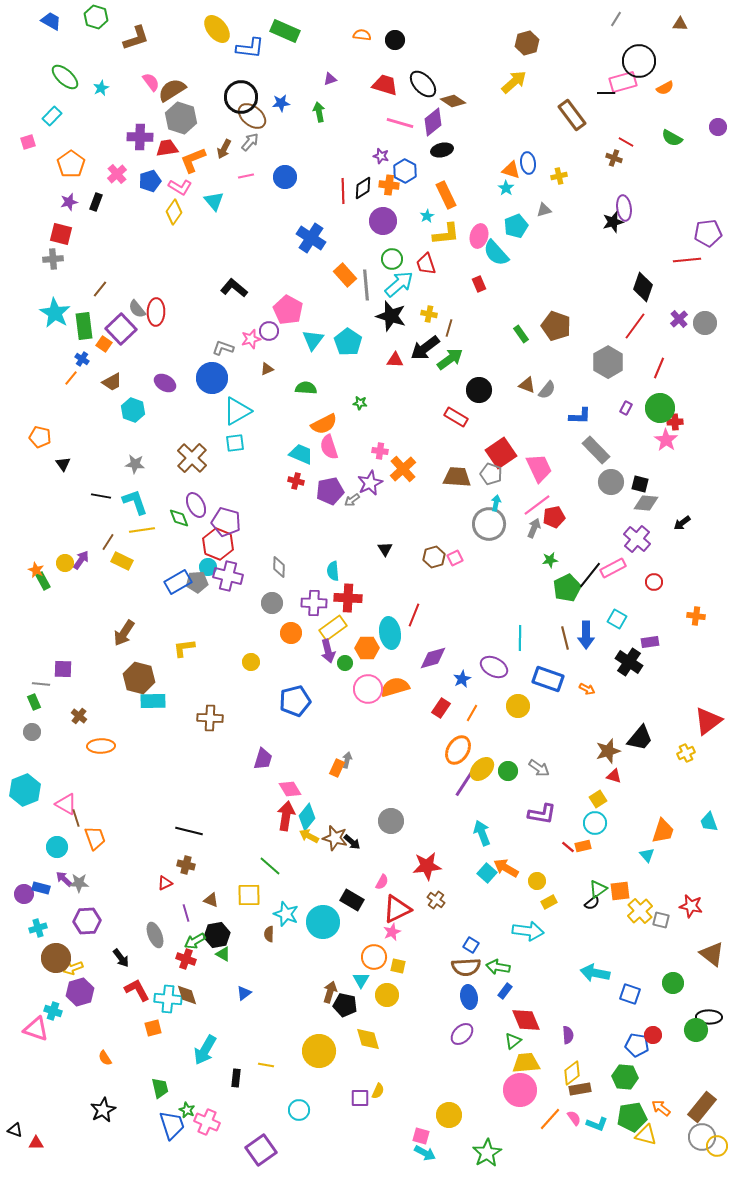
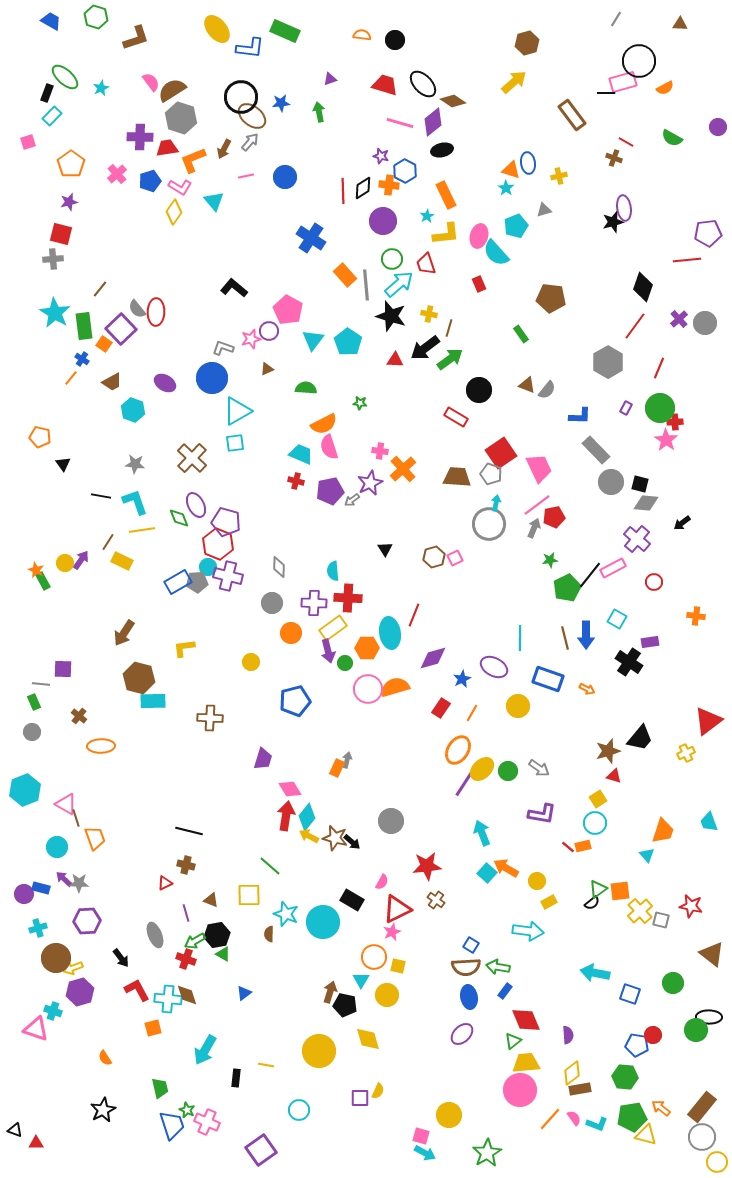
black rectangle at (96, 202): moved 49 px left, 109 px up
brown pentagon at (556, 326): moved 5 px left, 28 px up; rotated 12 degrees counterclockwise
yellow circle at (717, 1146): moved 16 px down
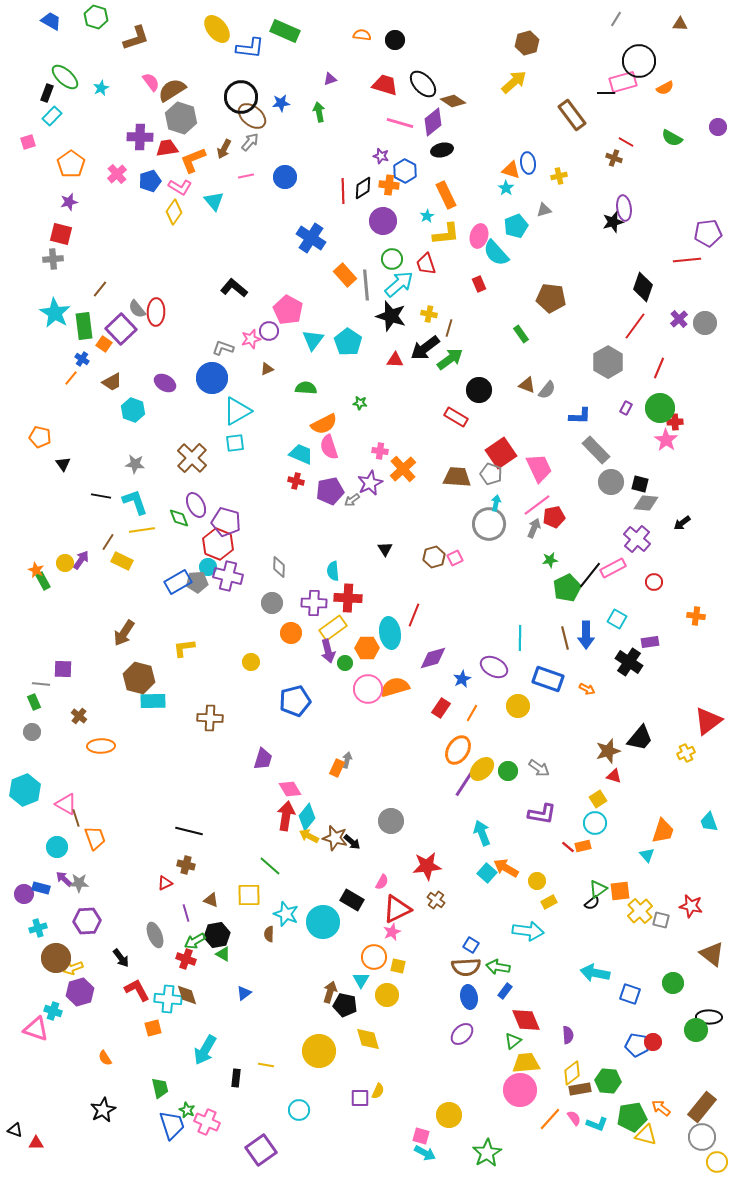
red circle at (653, 1035): moved 7 px down
green hexagon at (625, 1077): moved 17 px left, 4 px down
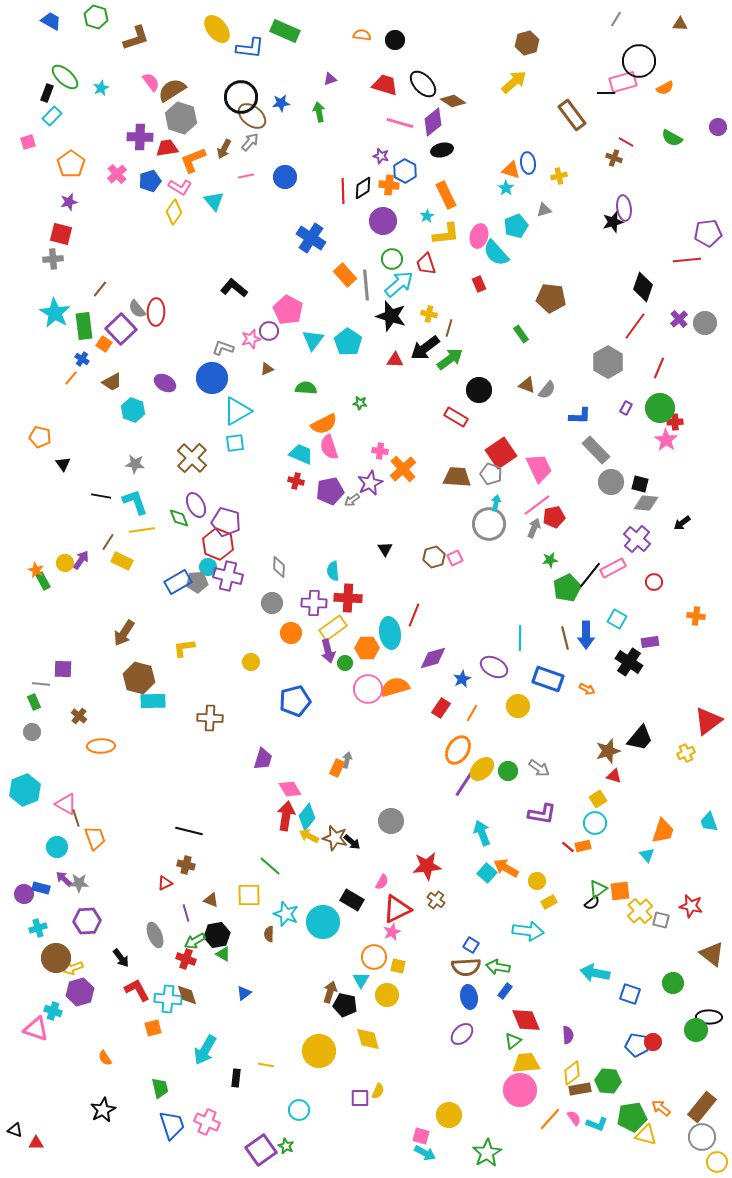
green star at (187, 1110): moved 99 px right, 36 px down
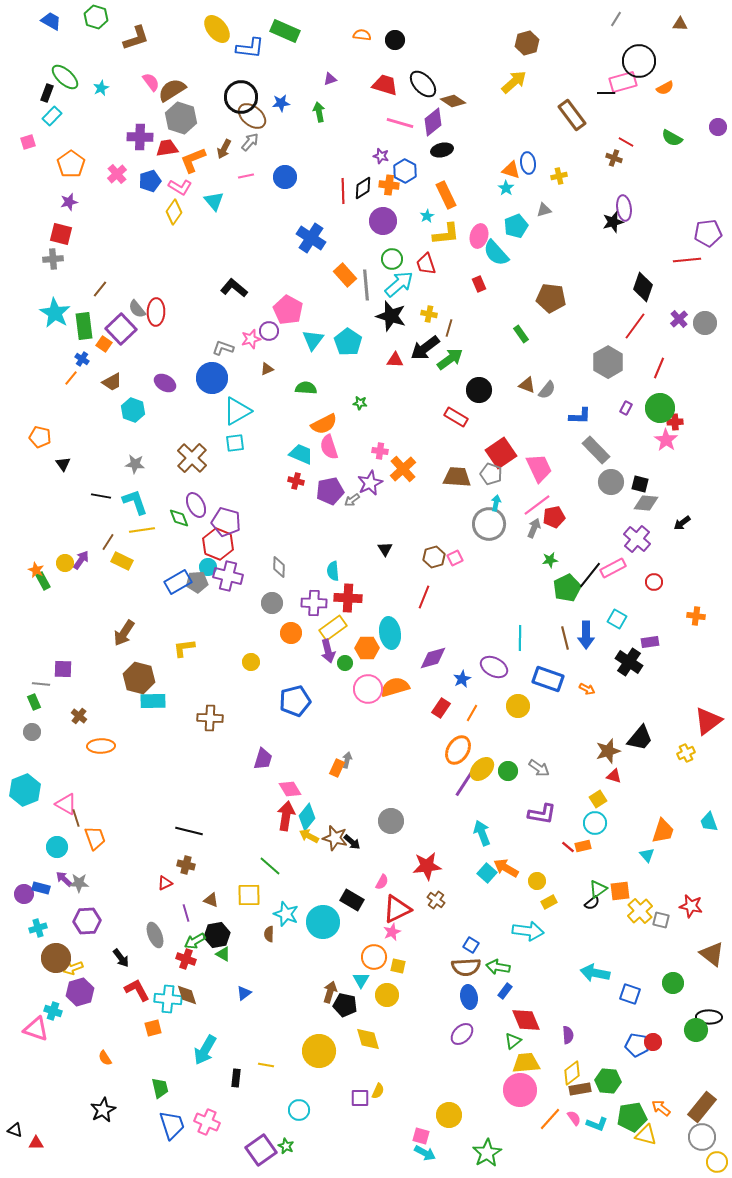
red line at (414, 615): moved 10 px right, 18 px up
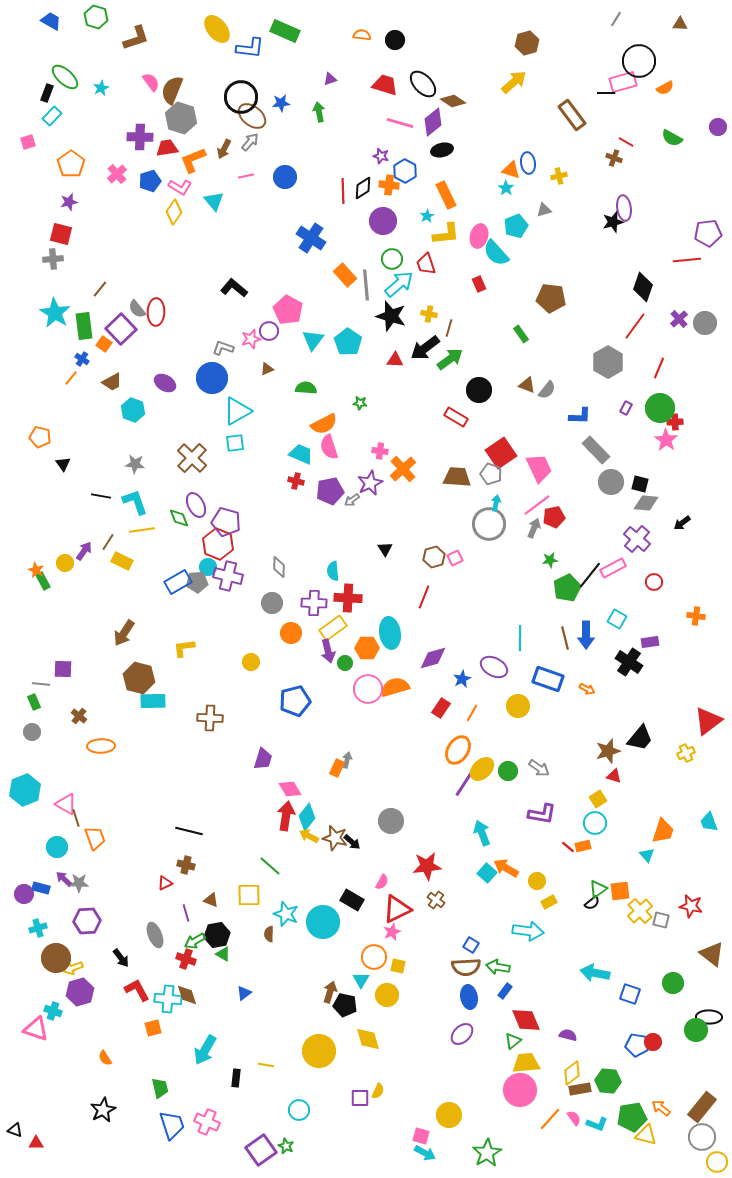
brown semicircle at (172, 90): rotated 36 degrees counterclockwise
purple arrow at (81, 560): moved 3 px right, 9 px up
purple semicircle at (568, 1035): rotated 72 degrees counterclockwise
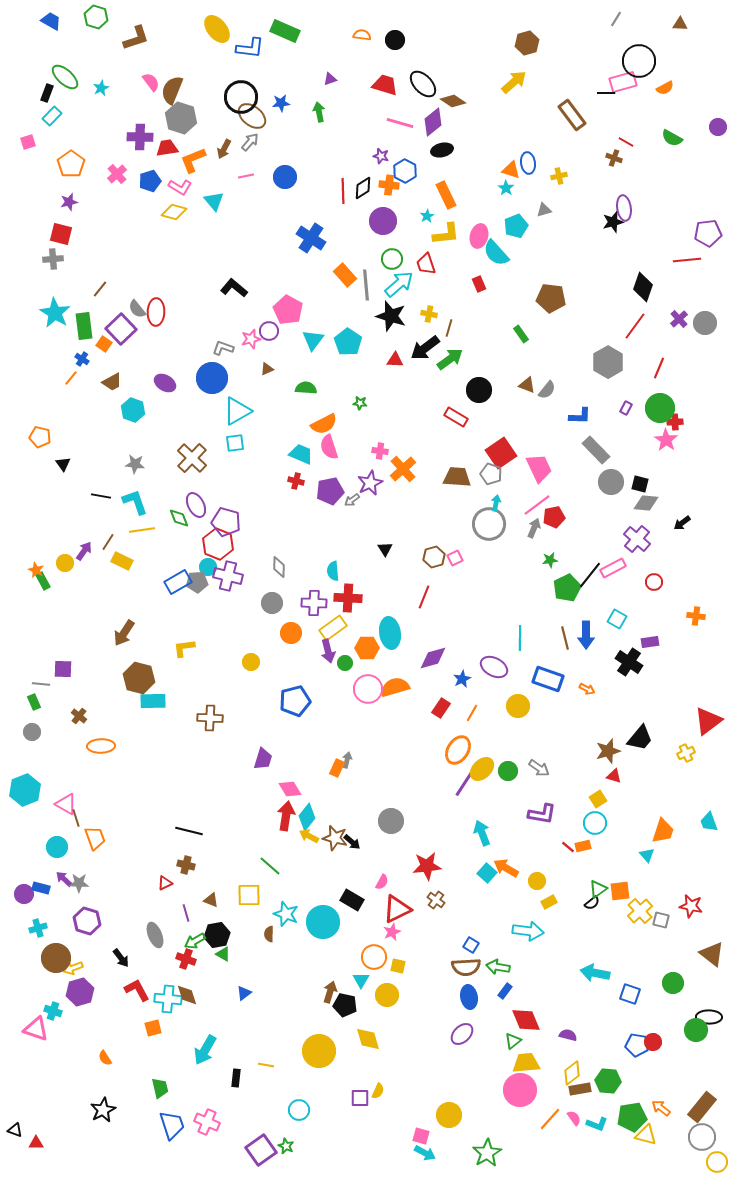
yellow diamond at (174, 212): rotated 70 degrees clockwise
purple hexagon at (87, 921): rotated 20 degrees clockwise
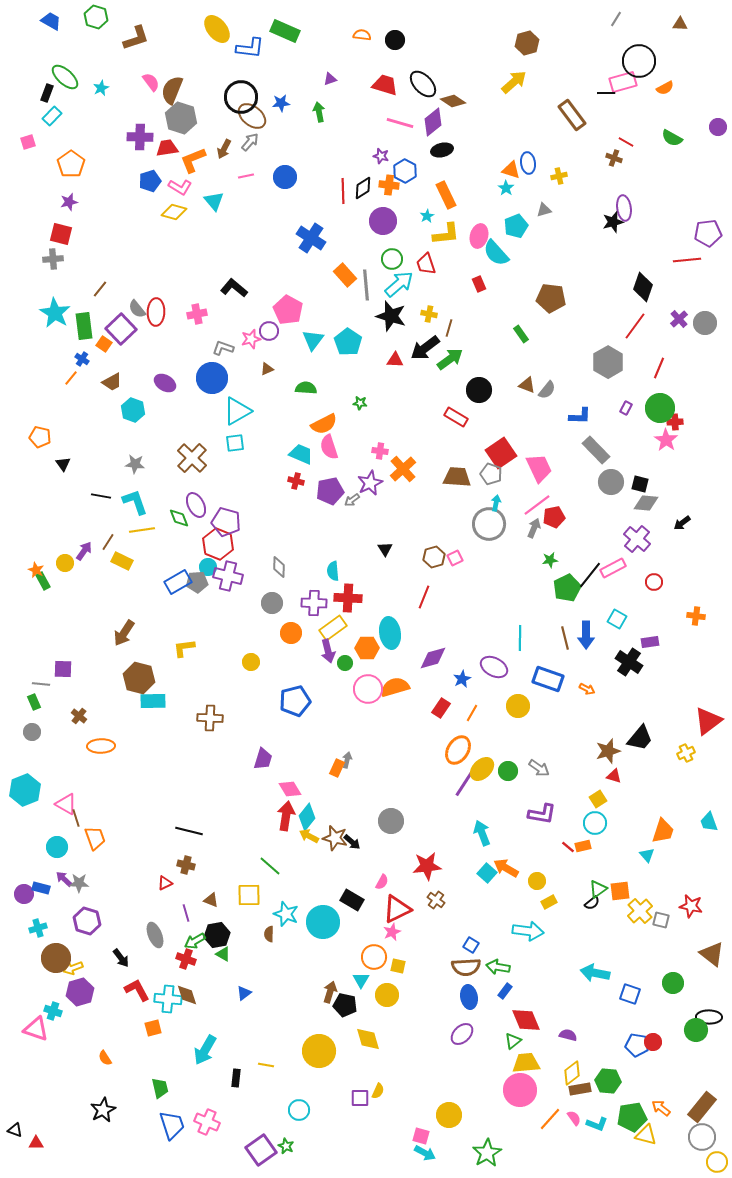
pink cross at (117, 174): moved 80 px right, 140 px down; rotated 30 degrees clockwise
